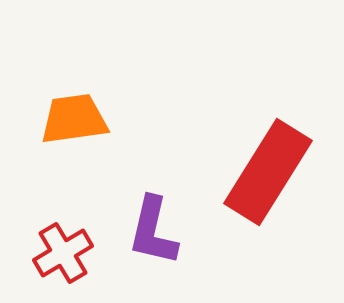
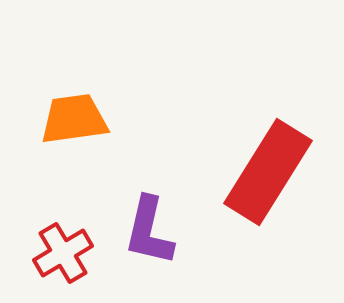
purple L-shape: moved 4 px left
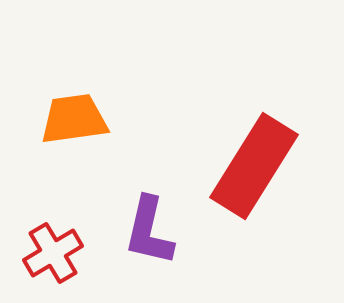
red rectangle: moved 14 px left, 6 px up
red cross: moved 10 px left
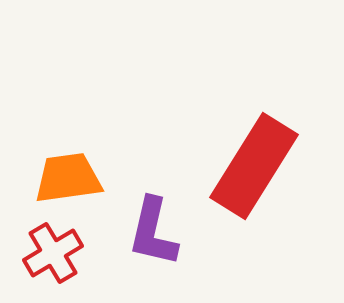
orange trapezoid: moved 6 px left, 59 px down
purple L-shape: moved 4 px right, 1 px down
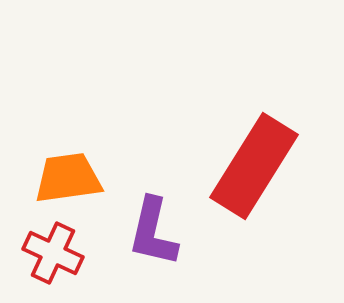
red cross: rotated 34 degrees counterclockwise
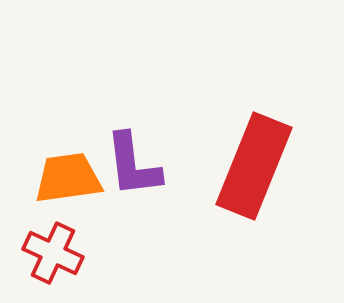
red rectangle: rotated 10 degrees counterclockwise
purple L-shape: moved 20 px left, 67 px up; rotated 20 degrees counterclockwise
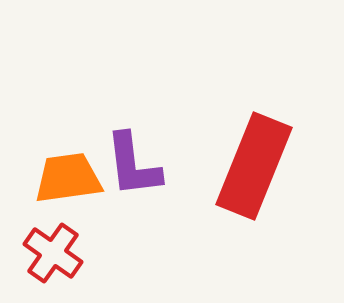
red cross: rotated 10 degrees clockwise
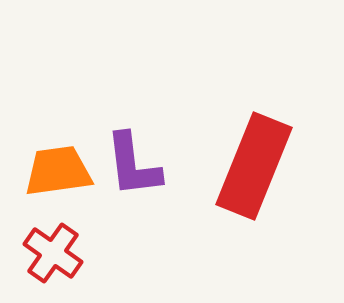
orange trapezoid: moved 10 px left, 7 px up
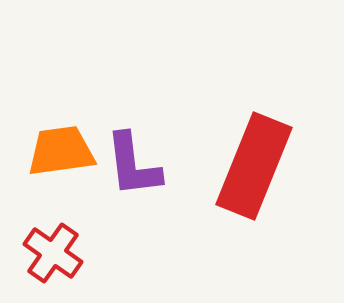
orange trapezoid: moved 3 px right, 20 px up
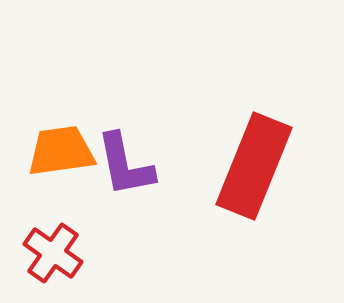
purple L-shape: moved 8 px left; rotated 4 degrees counterclockwise
